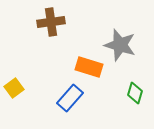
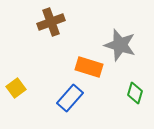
brown cross: rotated 12 degrees counterclockwise
yellow square: moved 2 px right
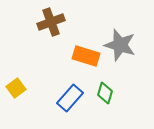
orange rectangle: moved 3 px left, 11 px up
green diamond: moved 30 px left
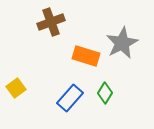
gray star: moved 2 px right, 2 px up; rotated 28 degrees clockwise
green diamond: rotated 15 degrees clockwise
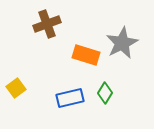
brown cross: moved 4 px left, 2 px down
orange rectangle: moved 1 px up
blue rectangle: rotated 36 degrees clockwise
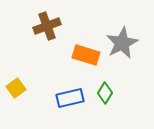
brown cross: moved 2 px down
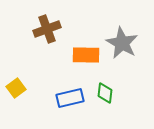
brown cross: moved 3 px down
gray star: rotated 16 degrees counterclockwise
orange rectangle: rotated 16 degrees counterclockwise
green diamond: rotated 25 degrees counterclockwise
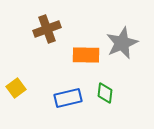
gray star: rotated 20 degrees clockwise
blue rectangle: moved 2 px left
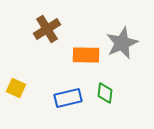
brown cross: rotated 12 degrees counterclockwise
yellow square: rotated 30 degrees counterclockwise
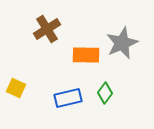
green diamond: rotated 30 degrees clockwise
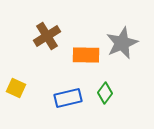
brown cross: moved 7 px down
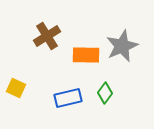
gray star: moved 3 px down
